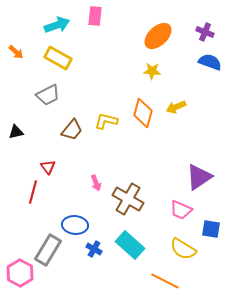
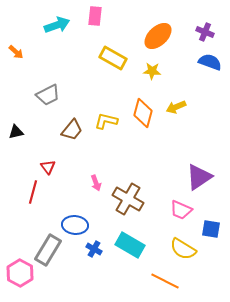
yellow rectangle: moved 55 px right
cyan rectangle: rotated 12 degrees counterclockwise
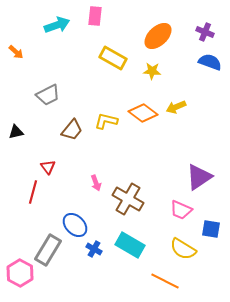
orange diamond: rotated 68 degrees counterclockwise
blue ellipse: rotated 40 degrees clockwise
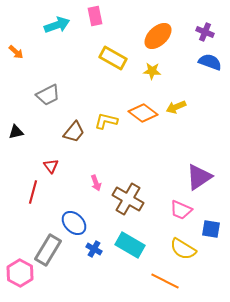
pink rectangle: rotated 18 degrees counterclockwise
brown trapezoid: moved 2 px right, 2 px down
red triangle: moved 3 px right, 1 px up
blue ellipse: moved 1 px left, 2 px up
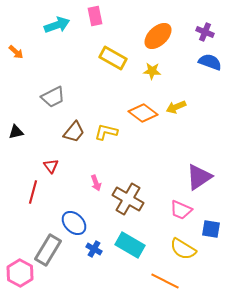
gray trapezoid: moved 5 px right, 2 px down
yellow L-shape: moved 11 px down
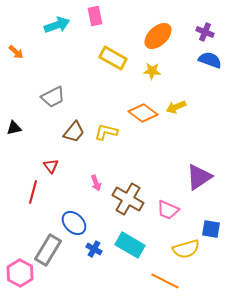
blue semicircle: moved 2 px up
black triangle: moved 2 px left, 4 px up
pink trapezoid: moved 13 px left
yellow semicircle: moved 3 px right; rotated 48 degrees counterclockwise
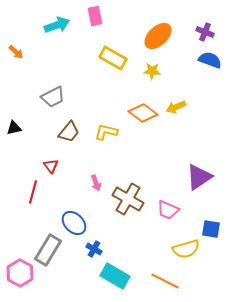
brown trapezoid: moved 5 px left
cyan rectangle: moved 15 px left, 31 px down
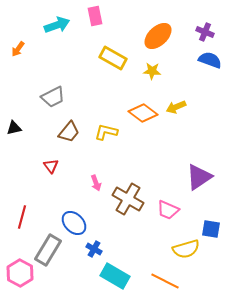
orange arrow: moved 2 px right, 3 px up; rotated 84 degrees clockwise
red line: moved 11 px left, 25 px down
